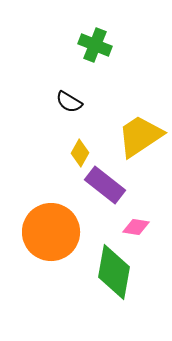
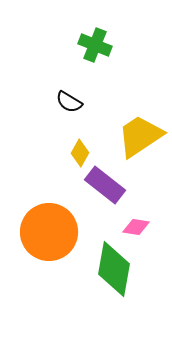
orange circle: moved 2 px left
green diamond: moved 3 px up
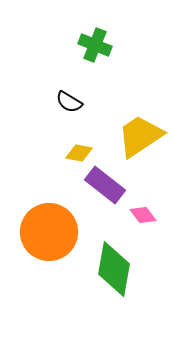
yellow diamond: moved 1 px left; rotated 72 degrees clockwise
pink diamond: moved 7 px right, 12 px up; rotated 44 degrees clockwise
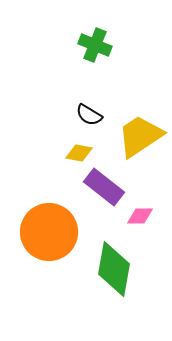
black semicircle: moved 20 px right, 13 px down
purple rectangle: moved 1 px left, 2 px down
pink diamond: moved 3 px left, 1 px down; rotated 52 degrees counterclockwise
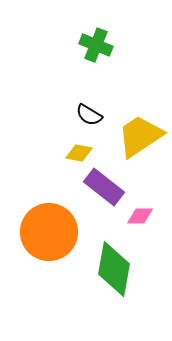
green cross: moved 1 px right
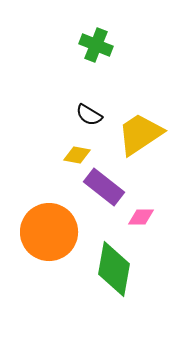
yellow trapezoid: moved 2 px up
yellow diamond: moved 2 px left, 2 px down
pink diamond: moved 1 px right, 1 px down
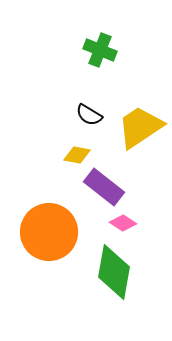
green cross: moved 4 px right, 5 px down
yellow trapezoid: moved 7 px up
pink diamond: moved 18 px left, 6 px down; rotated 32 degrees clockwise
green diamond: moved 3 px down
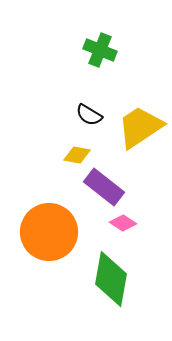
green diamond: moved 3 px left, 7 px down
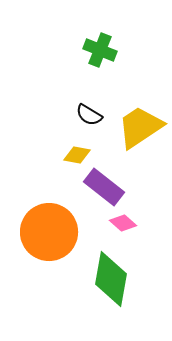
pink diamond: rotated 8 degrees clockwise
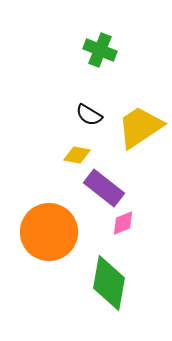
purple rectangle: moved 1 px down
pink diamond: rotated 64 degrees counterclockwise
green diamond: moved 2 px left, 4 px down
